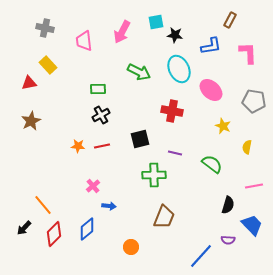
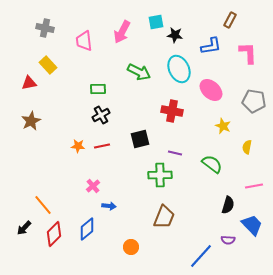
green cross: moved 6 px right
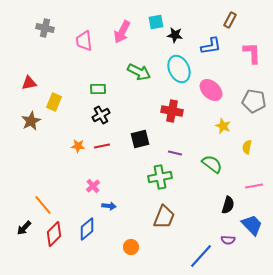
pink L-shape: moved 4 px right
yellow rectangle: moved 6 px right, 37 px down; rotated 66 degrees clockwise
green cross: moved 2 px down; rotated 10 degrees counterclockwise
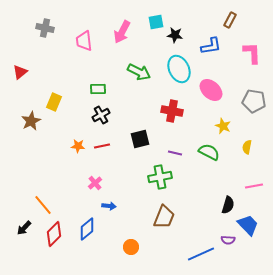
red triangle: moved 9 px left, 11 px up; rotated 28 degrees counterclockwise
green semicircle: moved 3 px left, 12 px up; rotated 10 degrees counterclockwise
pink cross: moved 2 px right, 3 px up
blue trapezoid: moved 4 px left
blue line: moved 2 px up; rotated 24 degrees clockwise
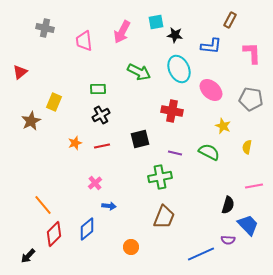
blue L-shape: rotated 15 degrees clockwise
gray pentagon: moved 3 px left, 2 px up
orange star: moved 3 px left, 3 px up; rotated 24 degrees counterclockwise
black arrow: moved 4 px right, 28 px down
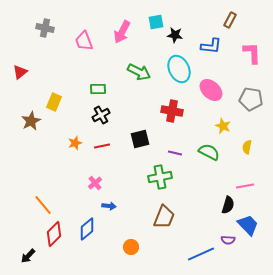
pink trapezoid: rotated 15 degrees counterclockwise
pink line: moved 9 px left
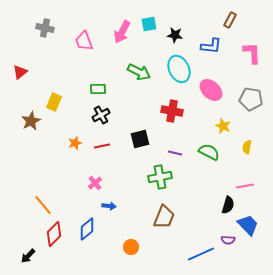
cyan square: moved 7 px left, 2 px down
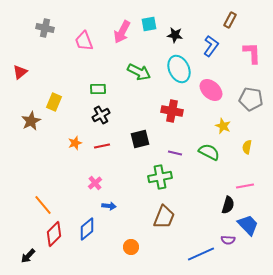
blue L-shape: rotated 60 degrees counterclockwise
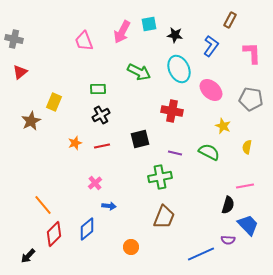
gray cross: moved 31 px left, 11 px down
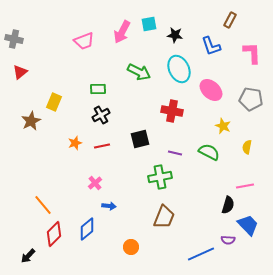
pink trapezoid: rotated 90 degrees counterclockwise
blue L-shape: rotated 125 degrees clockwise
